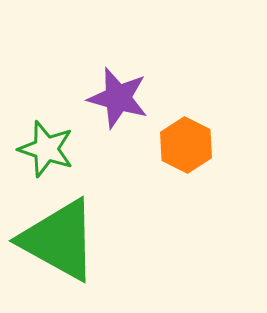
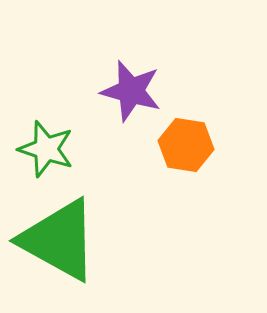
purple star: moved 13 px right, 7 px up
orange hexagon: rotated 18 degrees counterclockwise
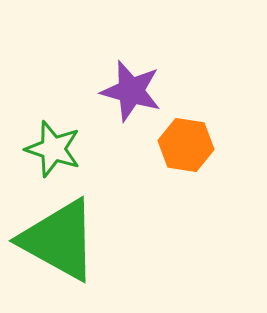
green star: moved 7 px right
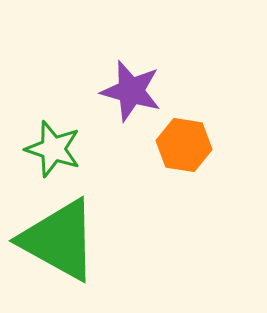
orange hexagon: moved 2 px left
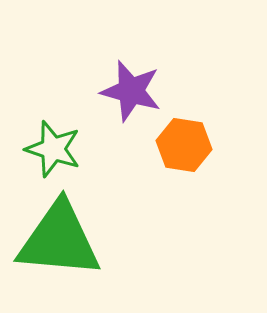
green triangle: rotated 24 degrees counterclockwise
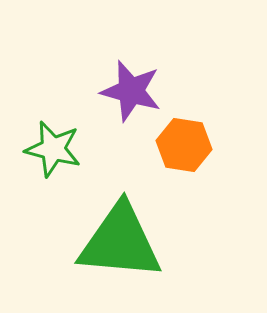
green star: rotated 4 degrees counterclockwise
green triangle: moved 61 px right, 2 px down
